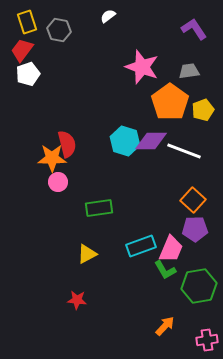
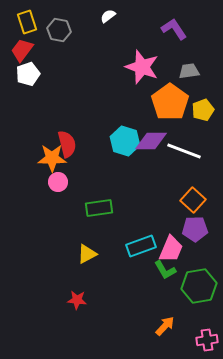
purple L-shape: moved 20 px left
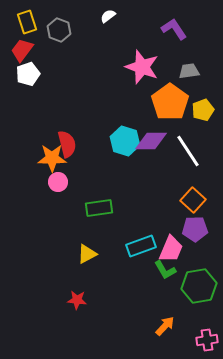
gray hexagon: rotated 10 degrees clockwise
white line: moved 4 px right; rotated 36 degrees clockwise
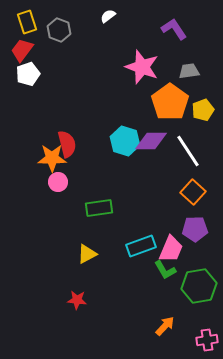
orange square: moved 8 px up
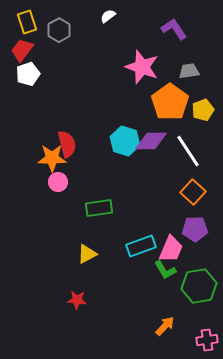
gray hexagon: rotated 10 degrees clockwise
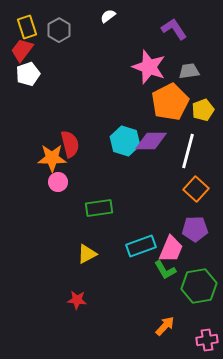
yellow rectangle: moved 5 px down
pink star: moved 7 px right
orange pentagon: rotated 9 degrees clockwise
red semicircle: moved 3 px right
white line: rotated 48 degrees clockwise
orange square: moved 3 px right, 3 px up
